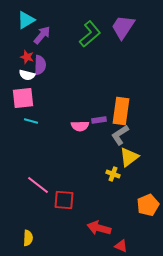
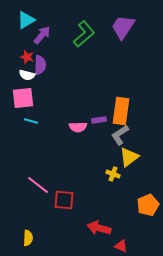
green L-shape: moved 6 px left
pink semicircle: moved 2 px left, 1 px down
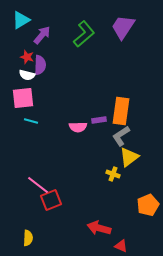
cyan triangle: moved 5 px left
gray L-shape: moved 1 px right, 1 px down
red square: moved 13 px left; rotated 25 degrees counterclockwise
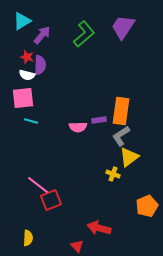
cyan triangle: moved 1 px right, 1 px down
orange pentagon: moved 1 px left, 1 px down
red triangle: moved 44 px left; rotated 24 degrees clockwise
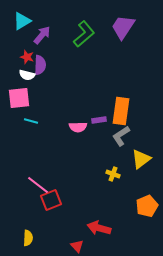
pink square: moved 4 px left
yellow triangle: moved 12 px right, 2 px down
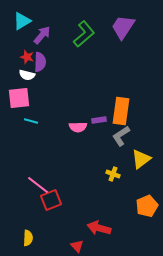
purple semicircle: moved 3 px up
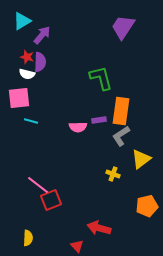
green L-shape: moved 17 px right, 44 px down; rotated 64 degrees counterclockwise
white semicircle: moved 1 px up
orange pentagon: rotated 10 degrees clockwise
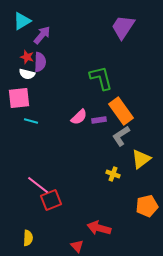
orange rectangle: rotated 44 degrees counterclockwise
pink semicircle: moved 1 px right, 10 px up; rotated 42 degrees counterclockwise
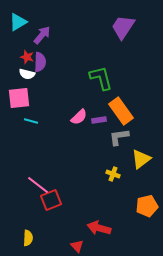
cyan triangle: moved 4 px left, 1 px down
gray L-shape: moved 2 px left, 1 px down; rotated 25 degrees clockwise
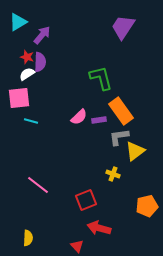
white semicircle: rotated 133 degrees clockwise
yellow triangle: moved 6 px left, 8 px up
red square: moved 35 px right
